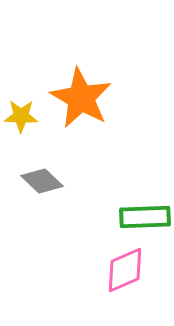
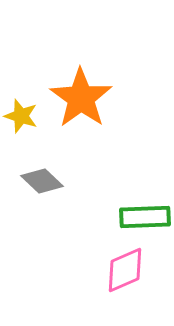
orange star: rotated 6 degrees clockwise
yellow star: rotated 16 degrees clockwise
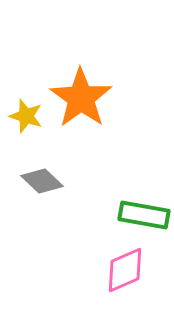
yellow star: moved 5 px right
green rectangle: moved 1 px left, 2 px up; rotated 12 degrees clockwise
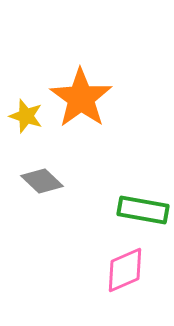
green rectangle: moved 1 px left, 5 px up
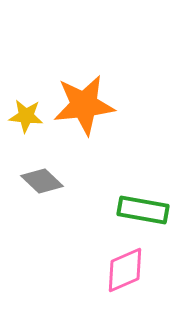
orange star: moved 3 px right, 7 px down; rotated 30 degrees clockwise
yellow star: rotated 12 degrees counterclockwise
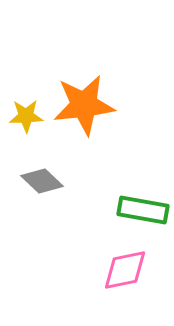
yellow star: rotated 8 degrees counterclockwise
pink diamond: rotated 12 degrees clockwise
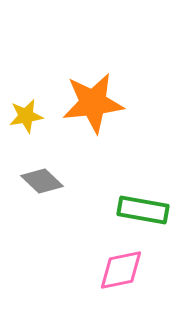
orange star: moved 9 px right, 2 px up
yellow star: rotated 8 degrees counterclockwise
pink diamond: moved 4 px left
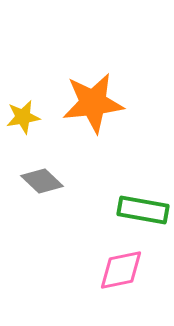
yellow star: moved 3 px left, 1 px down
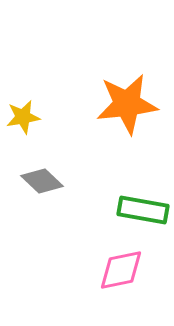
orange star: moved 34 px right, 1 px down
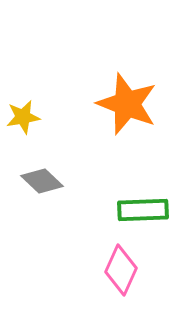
orange star: rotated 28 degrees clockwise
green rectangle: rotated 12 degrees counterclockwise
pink diamond: rotated 54 degrees counterclockwise
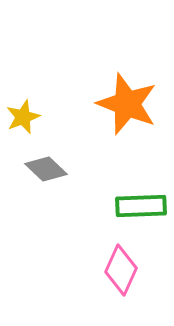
yellow star: rotated 12 degrees counterclockwise
gray diamond: moved 4 px right, 12 px up
green rectangle: moved 2 px left, 4 px up
